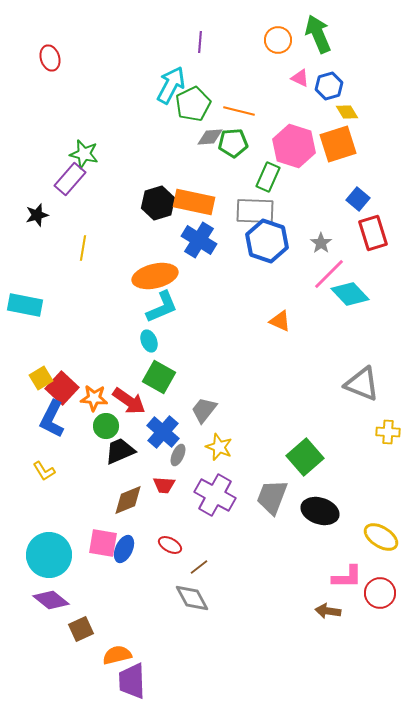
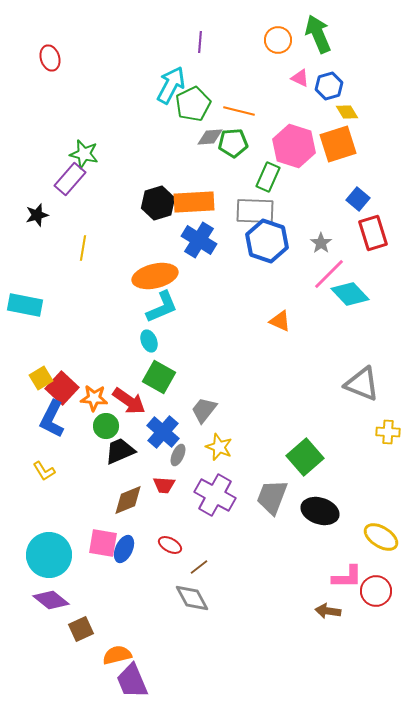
orange rectangle at (194, 202): rotated 15 degrees counterclockwise
red circle at (380, 593): moved 4 px left, 2 px up
purple trapezoid at (132, 681): rotated 21 degrees counterclockwise
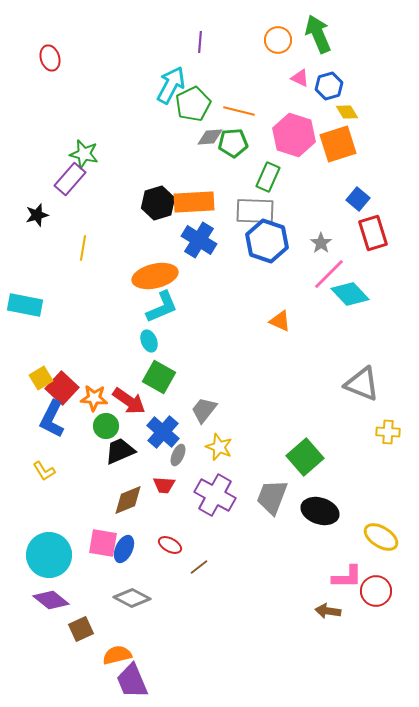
pink hexagon at (294, 146): moved 11 px up
gray diamond at (192, 598): moved 60 px left; rotated 33 degrees counterclockwise
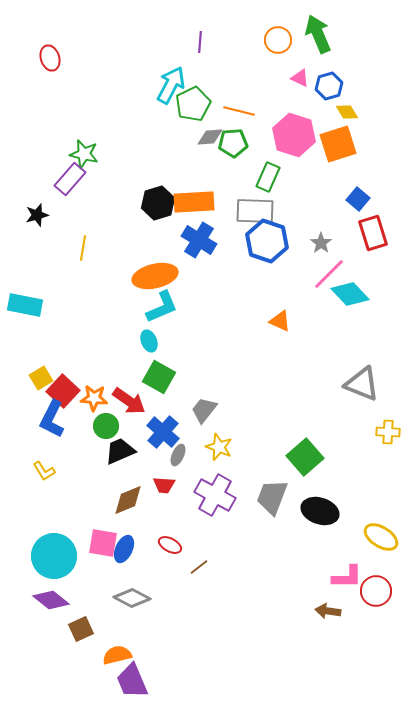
red square at (62, 388): moved 1 px right, 3 px down
cyan circle at (49, 555): moved 5 px right, 1 px down
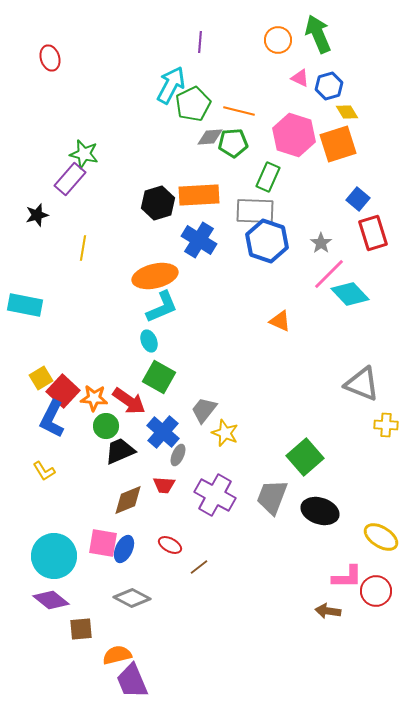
orange rectangle at (194, 202): moved 5 px right, 7 px up
yellow cross at (388, 432): moved 2 px left, 7 px up
yellow star at (219, 447): moved 6 px right, 14 px up
brown square at (81, 629): rotated 20 degrees clockwise
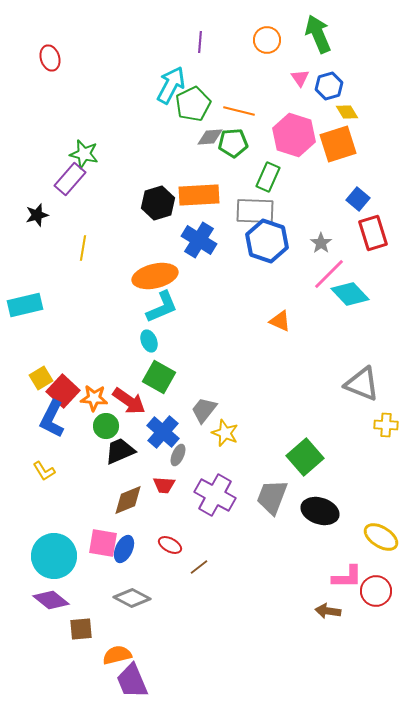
orange circle at (278, 40): moved 11 px left
pink triangle at (300, 78): rotated 30 degrees clockwise
cyan rectangle at (25, 305): rotated 24 degrees counterclockwise
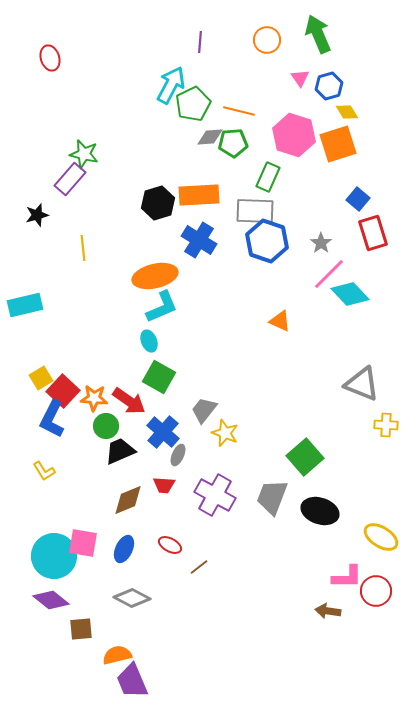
yellow line at (83, 248): rotated 15 degrees counterclockwise
pink square at (103, 543): moved 20 px left
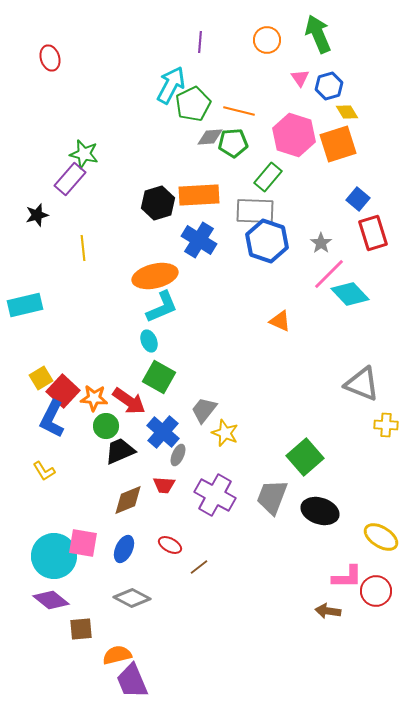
green rectangle at (268, 177): rotated 16 degrees clockwise
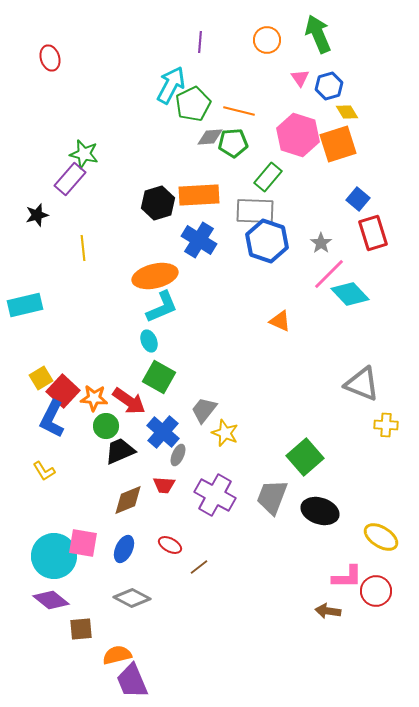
pink hexagon at (294, 135): moved 4 px right
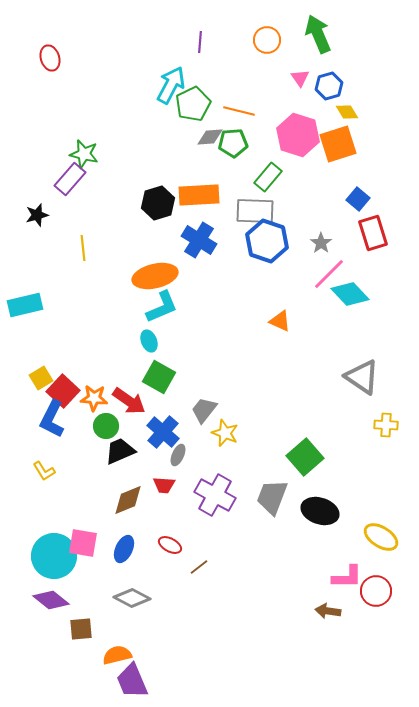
gray triangle at (362, 384): moved 7 px up; rotated 12 degrees clockwise
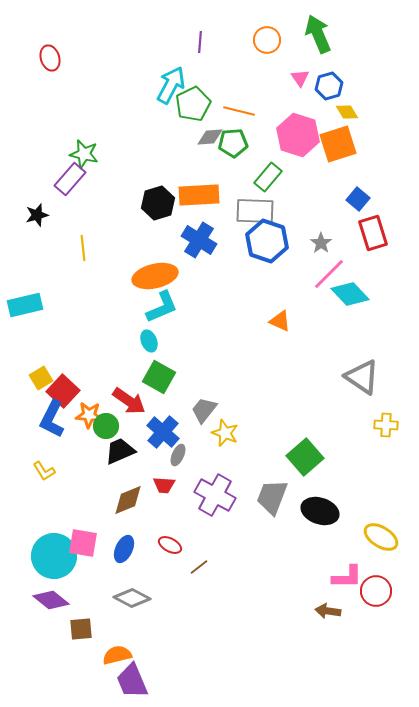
orange star at (94, 398): moved 5 px left, 17 px down
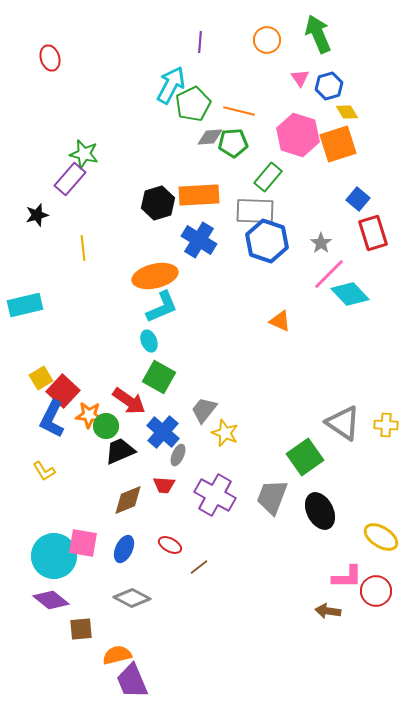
gray triangle at (362, 377): moved 19 px left, 46 px down
green square at (305, 457): rotated 6 degrees clockwise
black ellipse at (320, 511): rotated 45 degrees clockwise
